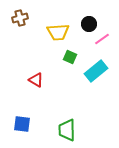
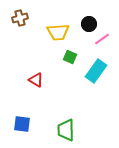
cyan rectangle: rotated 15 degrees counterclockwise
green trapezoid: moved 1 px left
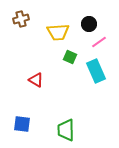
brown cross: moved 1 px right, 1 px down
pink line: moved 3 px left, 3 px down
cyan rectangle: rotated 60 degrees counterclockwise
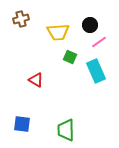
black circle: moved 1 px right, 1 px down
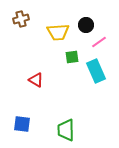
black circle: moved 4 px left
green square: moved 2 px right; rotated 32 degrees counterclockwise
